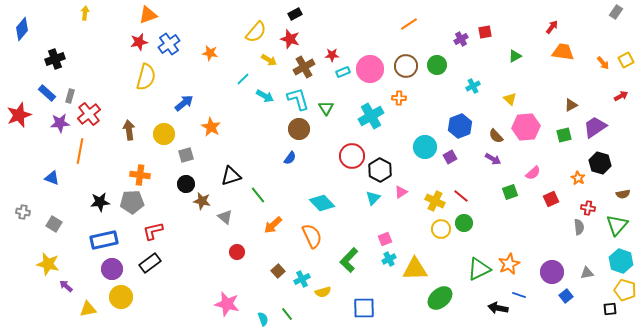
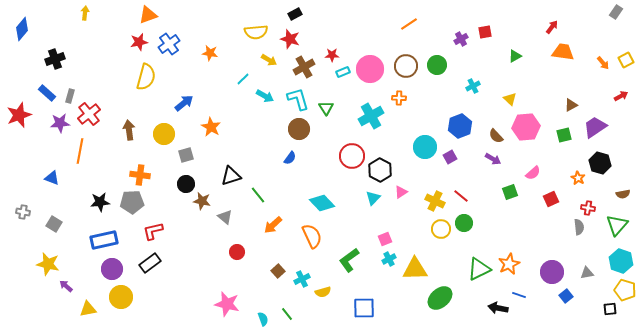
yellow semicircle at (256, 32): rotated 45 degrees clockwise
green L-shape at (349, 260): rotated 10 degrees clockwise
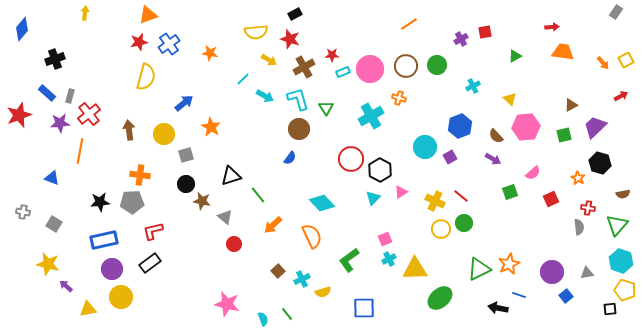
red arrow at (552, 27): rotated 48 degrees clockwise
orange cross at (399, 98): rotated 16 degrees clockwise
purple trapezoid at (595, 127): rotated 10 degrees counterclockwise
red circle at (352, 156): moved 1 px left, 3 px down
red circle at (237, 252): moved 3 px left, 8 px up
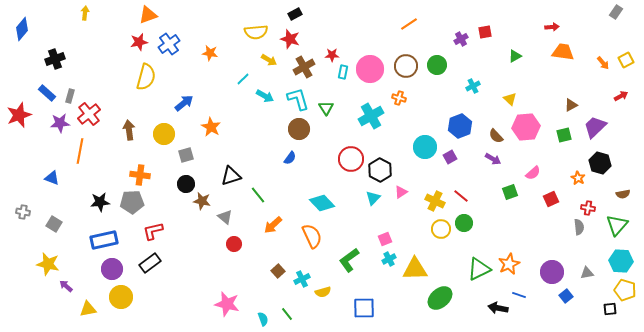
cyan rectangle at (343, 72): rotated 56 degrees counterclockwise
cyan hexagon at (621, 261): rotated 15 degrees counterclockwise
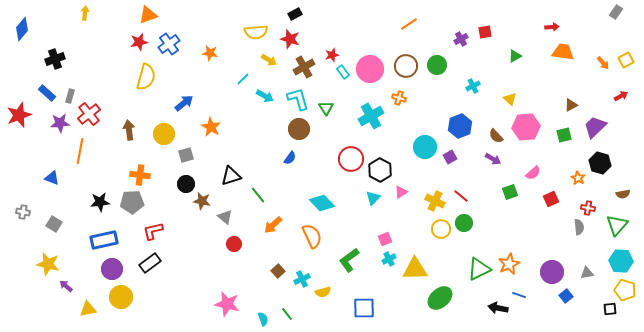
red star at (332, 55): rotated 16 degrees counterclockwise
cyan rectangle at (343, 72): rotated 48 degrees counterclockwise
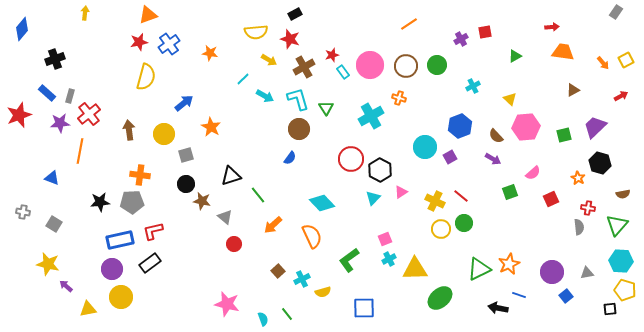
pink circle at (370, 69): moved 4 px up
brown triangle at (571, 105): moved 2 px right, 15 px up
blue rectangle at (104, 240): moved 16 px right
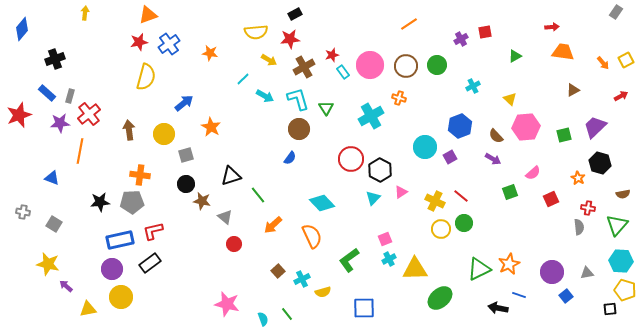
red star at (290, 39): rotated 24 degrees counterclockwise
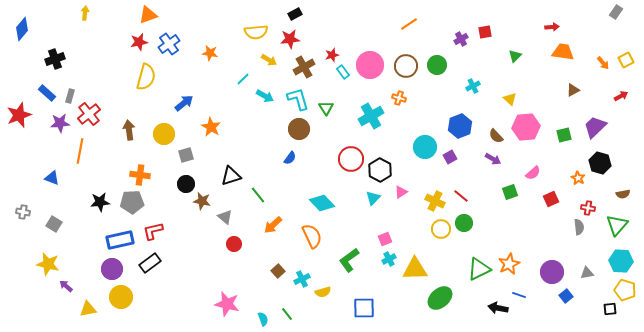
green triangle at (515, 56): rotated 16 degrees counterclockwise
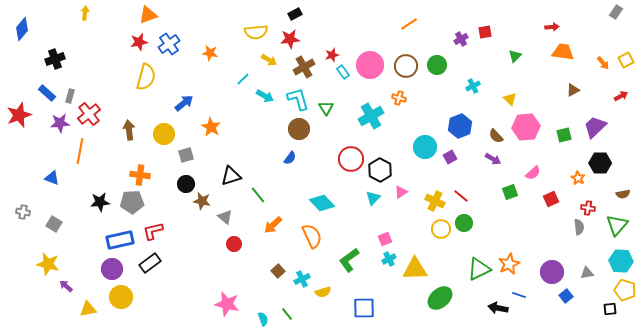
black hexagon at (600, 163): rotated 15 degrees counterclockwise
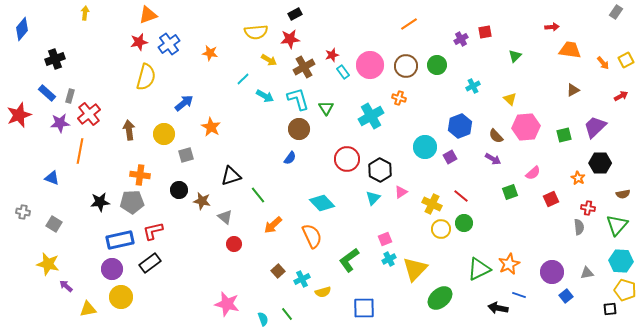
orange trapezoid at (563, 52): moved 7 px right, 2 px up
red circle at (351, 159): moved 4 px left
black circle at (186, 184): moved 7 px left, 6 px down
yellow cross at (435, 201): moved 3 px left, 3 px down
yellow triangle at (415, 269): rotated 44 degrees counterclockwise
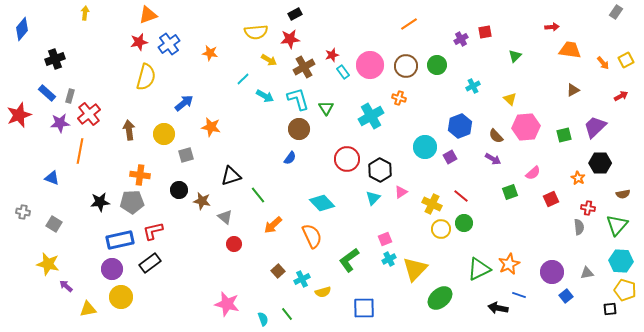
orange star at (211, 127): rotated 18 degrees counterclockwise
